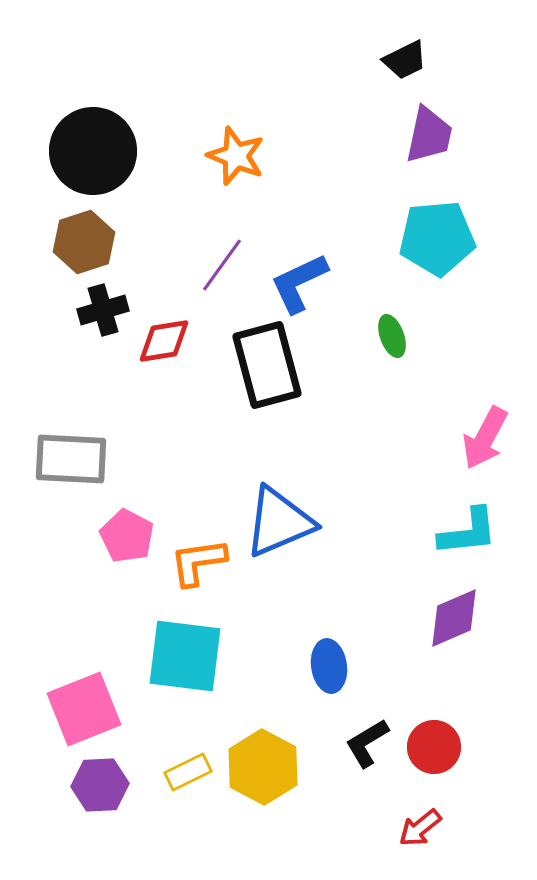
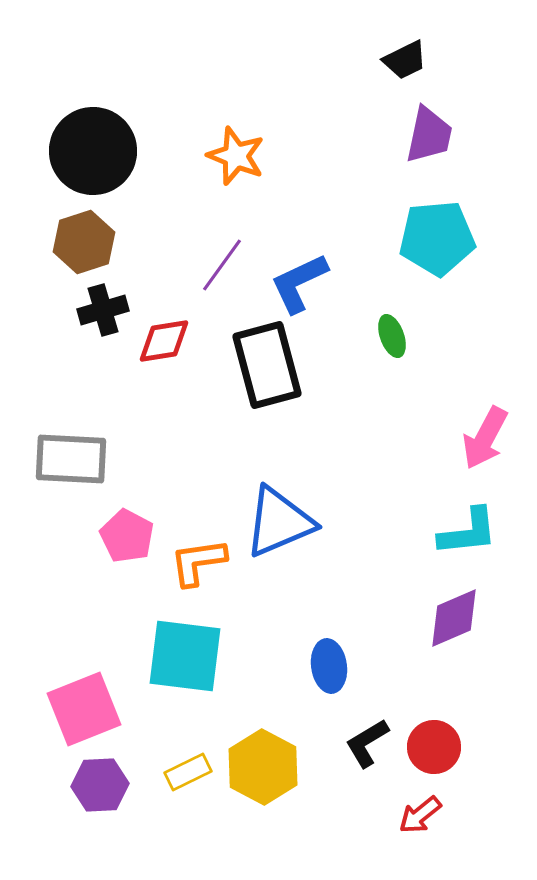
red arrow: moved 13 px up
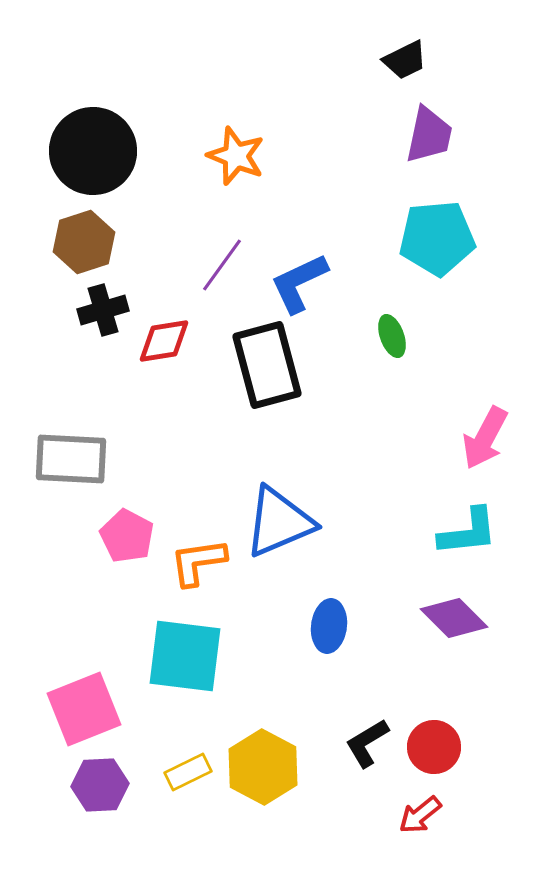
purple diamond: rotated 68 degrees clockwise
blue ellipse: moved 40 px up; rotated 15 degrees clockwise
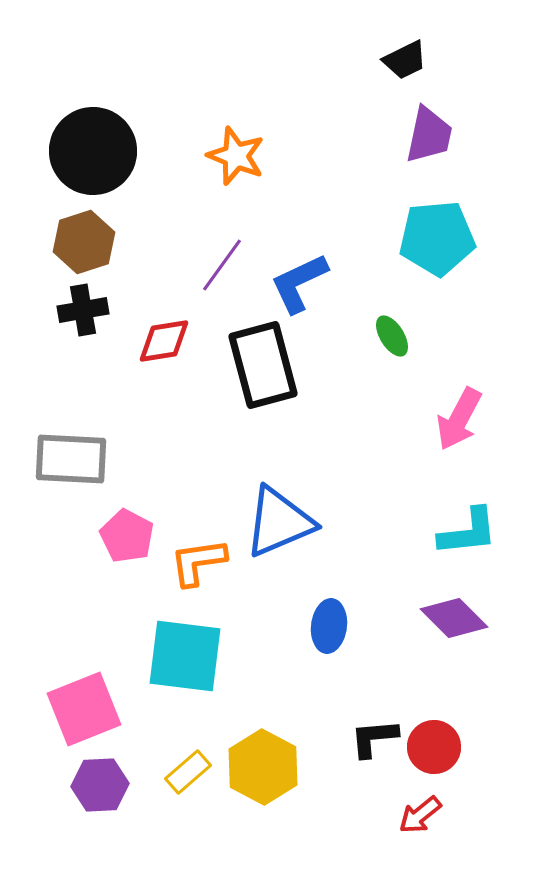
black cross: moved 20 px left; rotated 6 degrees clockwise
green ellipse: rotated 12 degrees counterclockwise
black rectangle: moved 4 px left
pink arrow: moved 26 px left, 19 px up
black L-shape: moved 7 px right, 5 px up; rotated 26 degrees clockwise
yellow rectangle: rotated 15 degrees counterclockwise
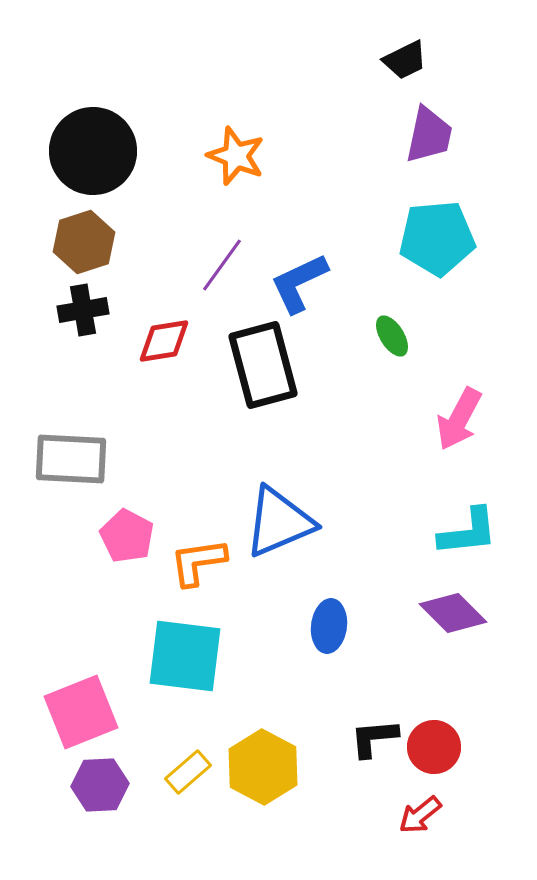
purple diamond: moved 1 px left, 5 px up
pink square: moved 3 px left, 3 px down
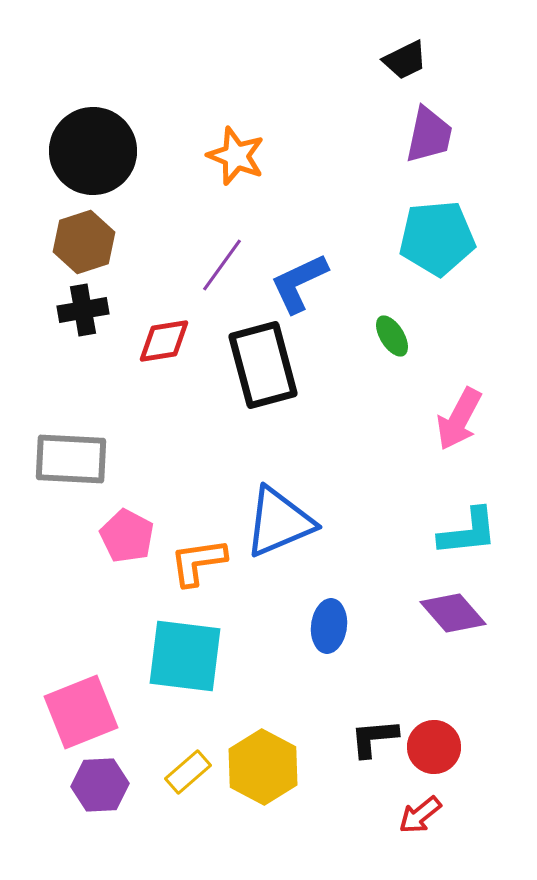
purple diamond: rotated 4 degrees clockwise
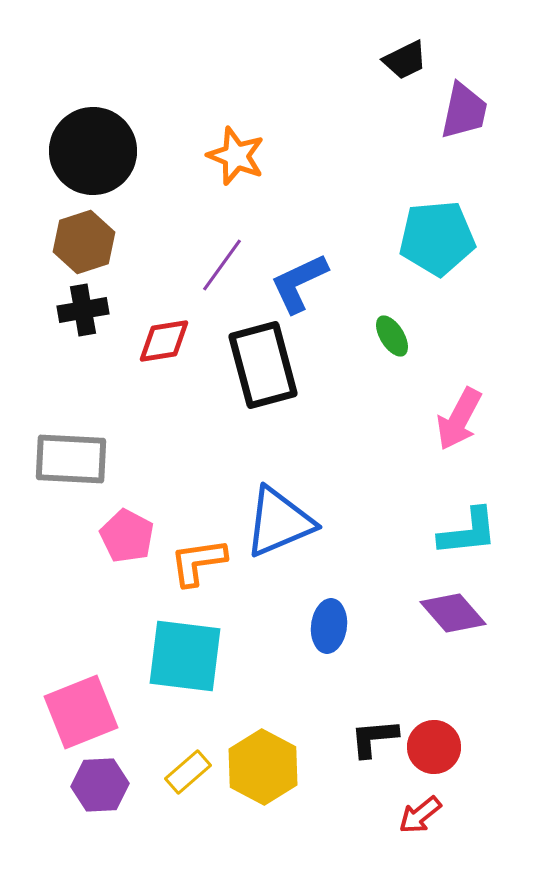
purple trapezoid: moved 35 px right, 24 px up
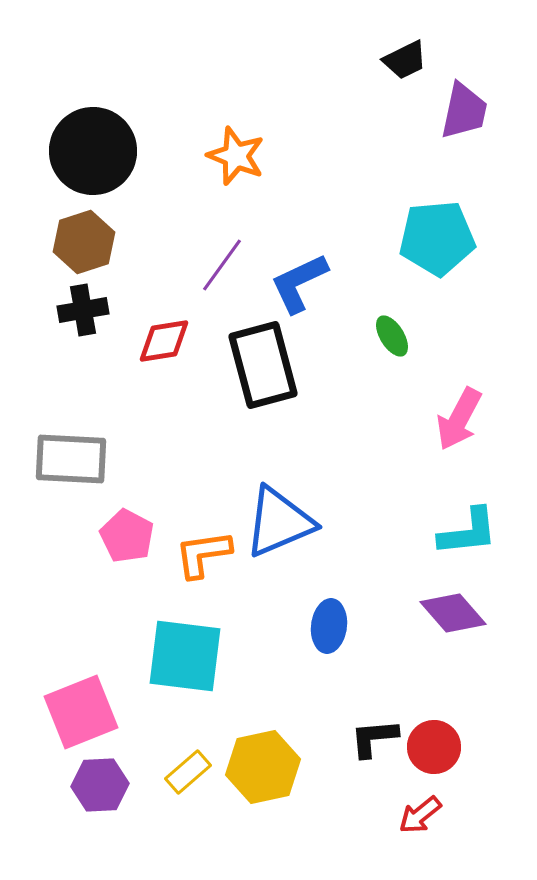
orange L-shape: moved 5 px right, 8 px up
yellow hexagon: rotated 20 degrees clockwise
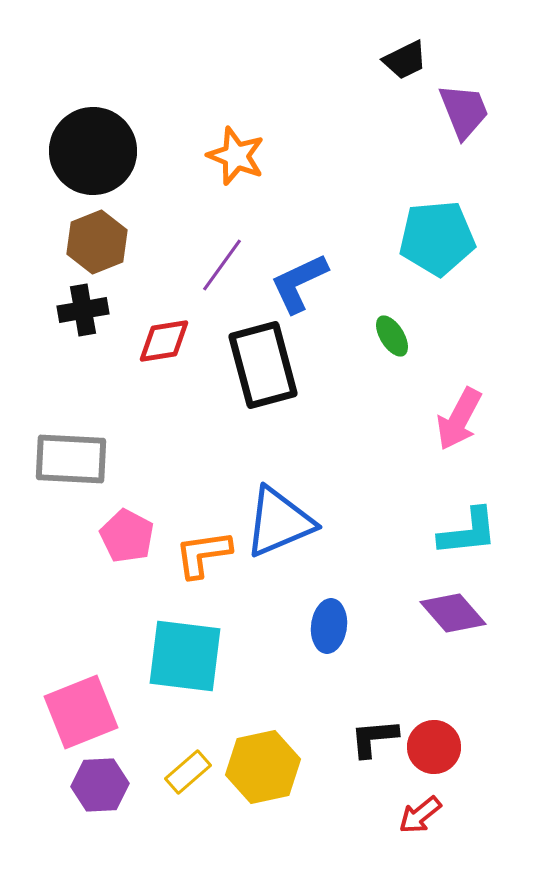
purple trapezoid: rotated 34 degrees counterclockwise
brown hexagon: moved 13 px right; rotated 4 degrees counterclockwise
